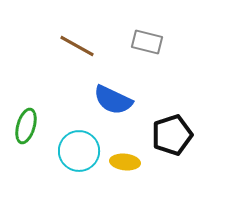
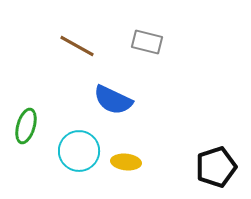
black pentagon: moved 44 px right, 32 px down
yellow ellipse: moved 1 px right
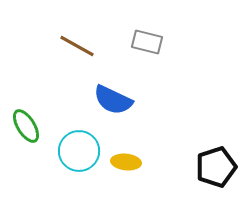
green ellipse: rotated 48 degrees counterclockwise
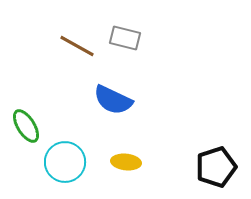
gray rectangle: moved 22 px left, 4 px up
cyan circle: moved 14 px left, 11 px down
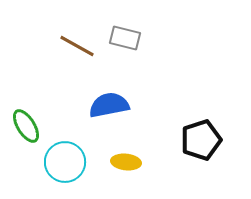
blue semicircle: moved 4 px left, 5 px down; rotated 144 degrees clockwise
black pentagon: moved 15 px left, 27 px up
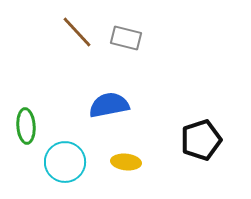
gray rectangle: moved 1 px right
brown line: moved 14 px up; rotated 18 degrees clockwise
green ellipse: rotated 28 degrees clockwise
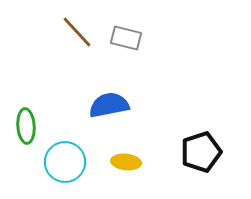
black pentagon: moved 12 px down
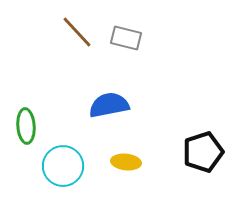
black pentagon: moved 2 px right
cyan circle: moved 2 px left, 4 px down
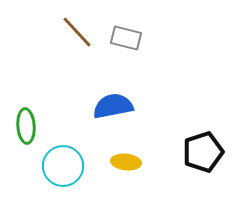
blue semicircle: moved 4 px right, 1 px down
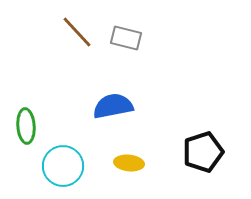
yellow ellipse: moved 3 px right, 1 px down
